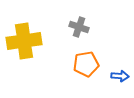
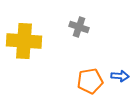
yellow cross: rotated 12 degrees clockwise
orange pentagon: moved 4 px right, 17 px down
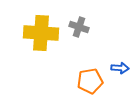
yellow cross: moved 17 px right, 8 px up
blue arrow: moved 8 px up
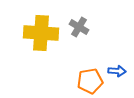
gray cross: rotated 12 degrees clockwise
blue arrow: moved 3 px left, 3 px down
